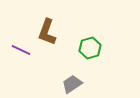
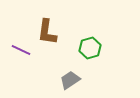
brown L-shape: rotated 12 degrees counterclockwise
gray trapezoid: moved 2 px left, 4 px up
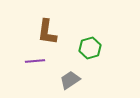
purple line: moved 14 px right, 11 px down; rotated 30 degrees counterclockwise
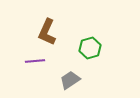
brown L-shape: rotated 16 degrees clockwise
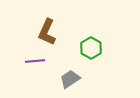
green hexagon: moved 1 px right; rotated 15 degrees counterclockwise
gray trapezoid: moved 1 px up
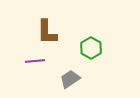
brown L-shape: rotated 24 degrees counterclockwise
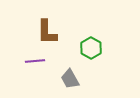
gray trapezoid: rotated 85 degrees counterclockwise
